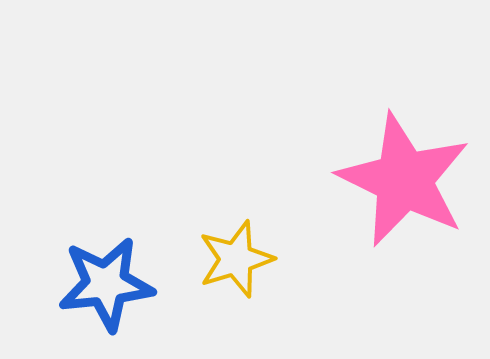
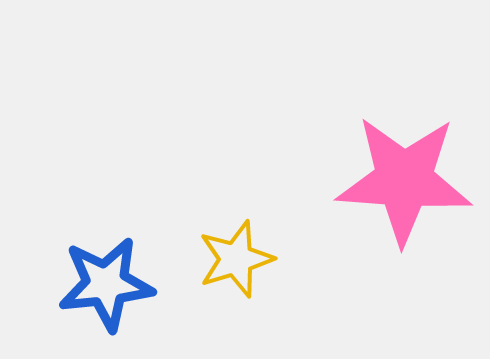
pink star: rotated 22 degrees counterclockwise
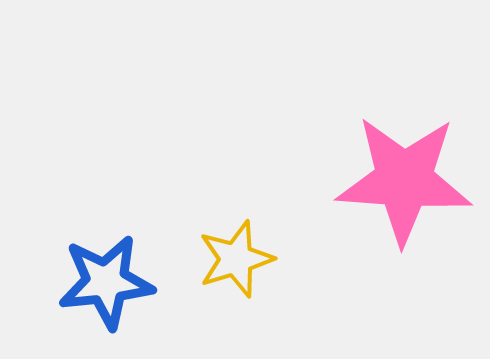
blue star: moved 2 px up
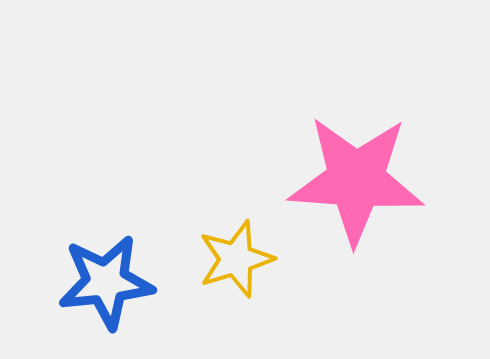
pink star: moved 48 px left
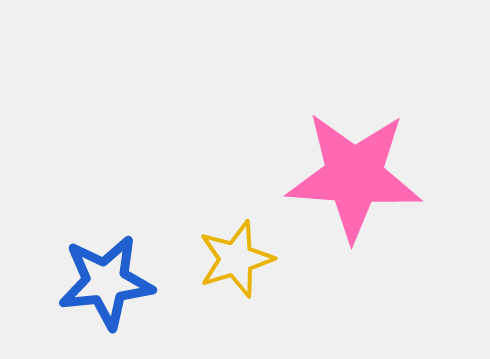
pink star: moved 2 px left, 4 px up
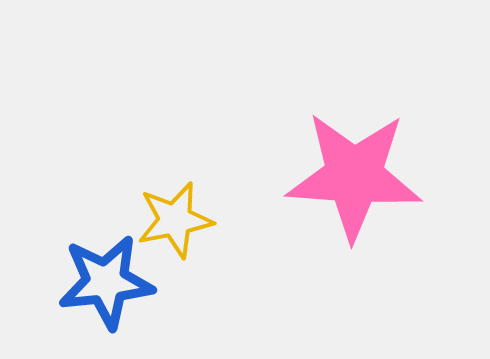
yellow star: moved 61 px left, 39 px up; rotated 6 degrees clockwise
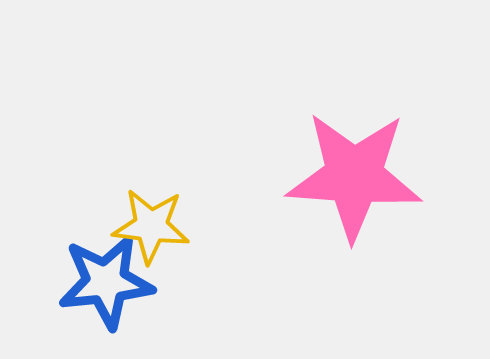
yellow star: moved 24 px left, 6 px down; rotated 18 degrees clockwise
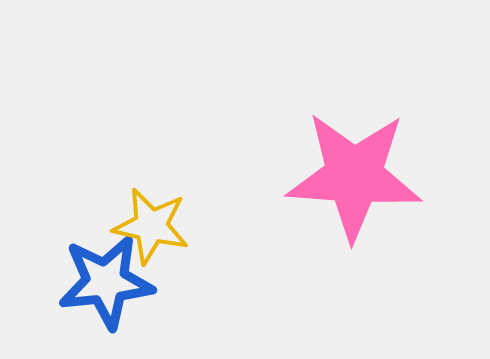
yellow star: rotated 6 degrees clockwise
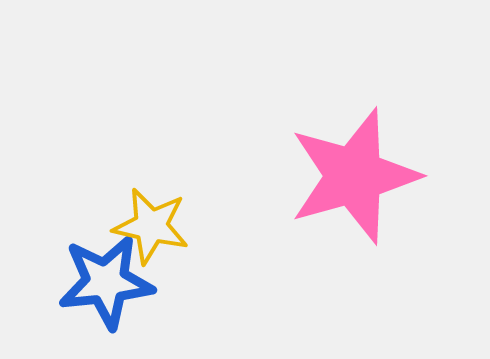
pink star: rotated 20 degrees counterclockwise
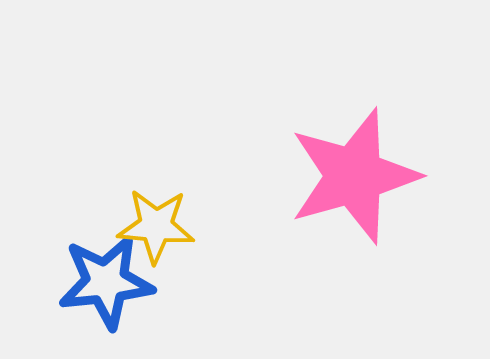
yellow star: moved 5 px right; rotated 8 degrees counterclockwise
